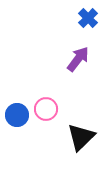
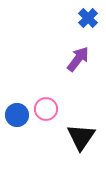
black triangle: rotated 12 degrees counterclockwise
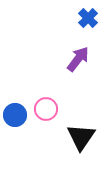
blue circle: moved 2 px left
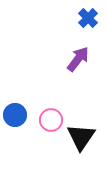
pink circle: moved 5 px right, 11 px down
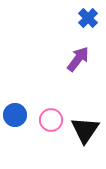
black triangle: moved 4 px right, 7 px up
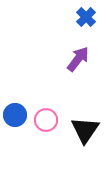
blue cross: moved 2 px left, 1 px up
pink circle: moved 5 px left
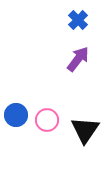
blue cross: moved 8 px left, 3 px down
blue circle: moved 1 px right
pink circle: moved 1 px right
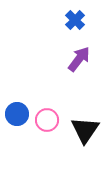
blue cross: moved 3 px left
purple arrow: moved 1 px right
blue circle: moved 1 px right, 1 px up
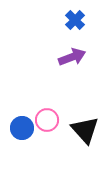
purple arrow: moved 7 px left, 2 px up; rotated 32 degrees clockwise
blue circle: moved 5 px right, 14 px down
black triangle: rotated 16 degrees counterclockwise
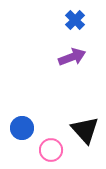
pink circle: moved 4 px right, 30 px down
